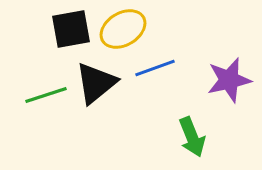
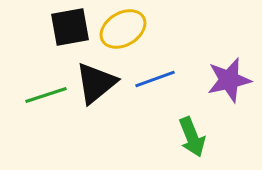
black square: moved 1 px left, 2 px up
blue line: moved 11 px down
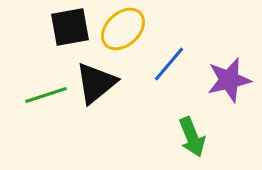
yellow ellipse: rotated 12 degrees counterclockwise
blue line: moved 14 px right, 15 px up; rotated 30 degrees counterclockwise
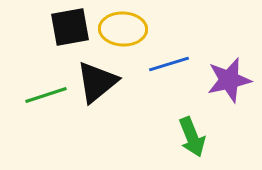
yellow ellipse: rotated 45 degrees clockwise
blue line: rotated 33 degrees clockwise
black triangle: moved 1 px right, 1 px up
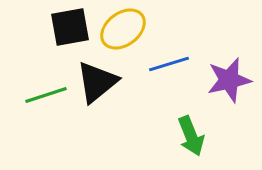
yellow ellipse: rotated 39 degrees counterclockwise
green arrow: moved 1 px left, 1 px up
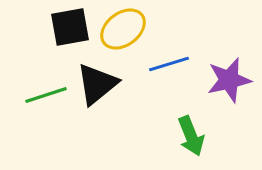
black triangle: moved 2 px down
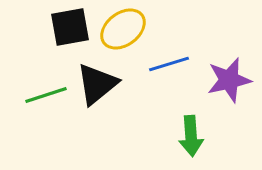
green arrow: rotated 18 degrees clockwise
